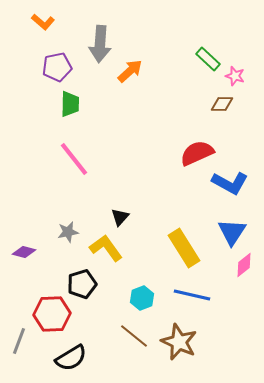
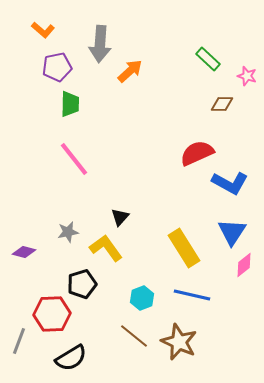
orange L-shape: moved 8 px down
pink star: moved 12 px right
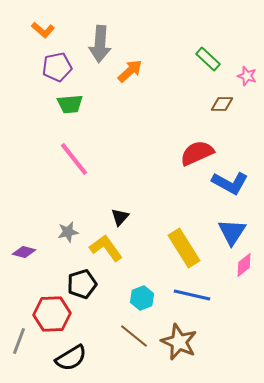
green trapezoid: rotated 84 degrees clockwise
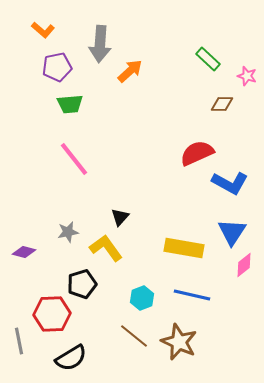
yellow rectangle: rotated 48 degrees counterclockwise
gray line: rotated 32 degrees counterclockwise
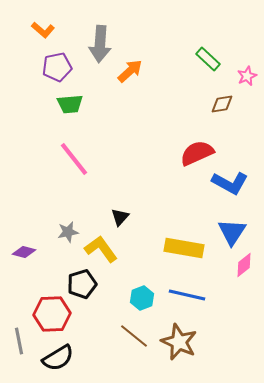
pink star: rotated 30 degrees clockwise
brown diamond: rotated 10 degrees counterclockwise
yellow L-shape: moved 5 px left, 1 px down
blue line: moved 5 px left
black semicircle: moved 13 px left
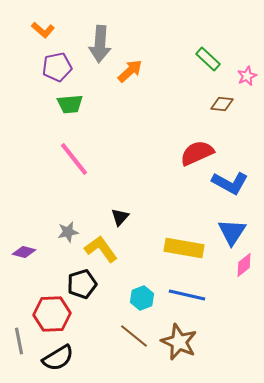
brown diamond: rotated 15 degrees clockwise
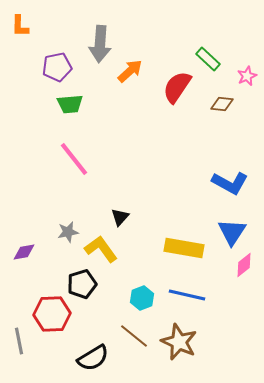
orange L-shape: moved 23 px left, 4 px up; rotated 50 degrees clockwise
red semicircle: moved 20 px left, 66 px up; rotated 32 degrees counterclockwise
purple diamond: rotated 25 degrees counterclockwise
black semicircle: moved 35 px right
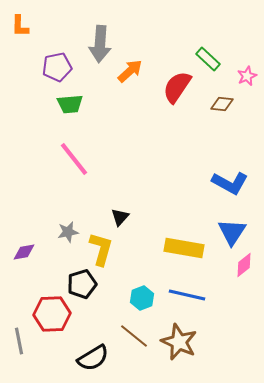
yellow L-shape: rotated 52 degrees clockwise
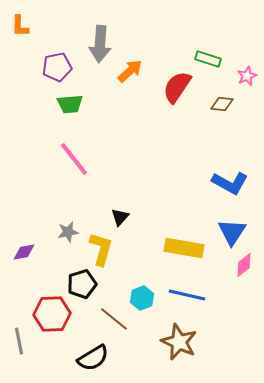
green rectangle: rotated 25 degrees counterclockwise
brown line: moved 20 px left, 17 px up
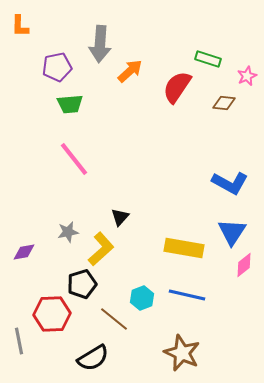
brown diamond: moved 2 px right, 1 px up
yellow L-shape: rotated 32 degrees clockwise
brown star: moved 3 px right, 11 px down
